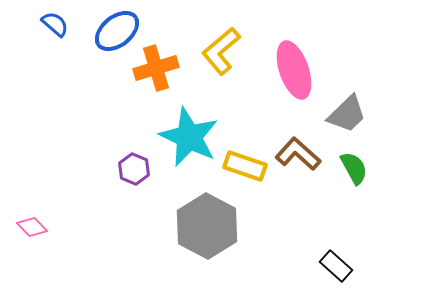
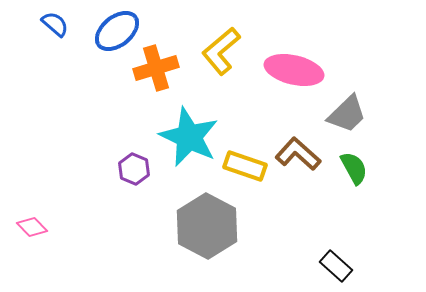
pink ellipse: rotated 58 degrees counterclockwise
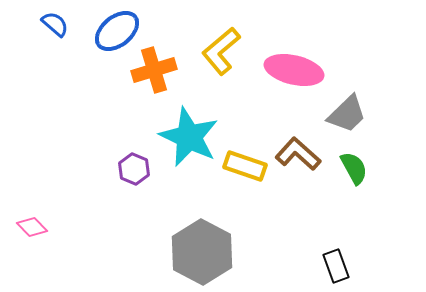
orange cross: moved 2 px left, 2 px down
gray hexagon: moved 5 px left, 26 px down
black rectangle: rotated 28 degrees clockwise
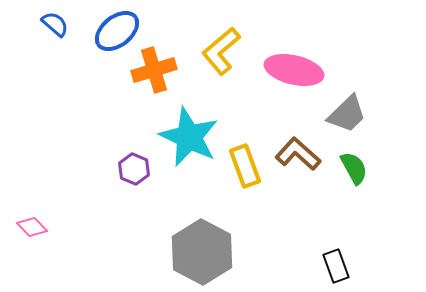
yellow rectangle: rotated 51 degrees clockwise
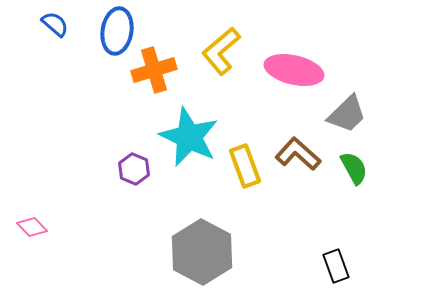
blue ellipse: rotated 42 degrees counterclockwise
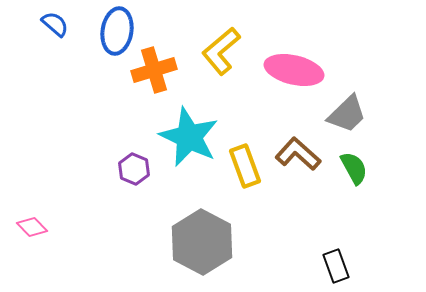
gray hexagon: moved 10 px up
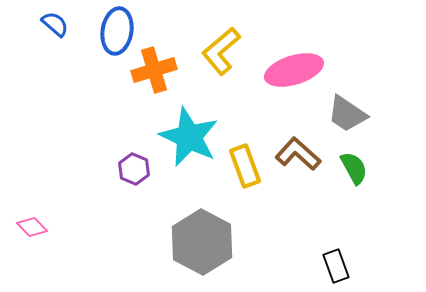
pink ellipse: rotated 30 degrees counterclockwise
gray trapezoid: rotated 78 degrees clockwise
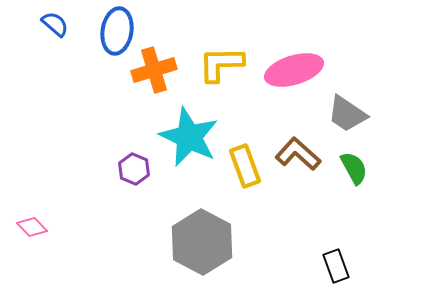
yellow L-shape: moved 13 px down; rotated 39 degrees clockwise
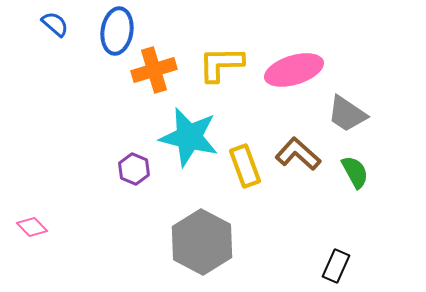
cyan star: rotated 12 degrees counterclockwise
green semicircle: moved 1 px right, 4 px down
black rectangle: rotated 44 degrees clockwise
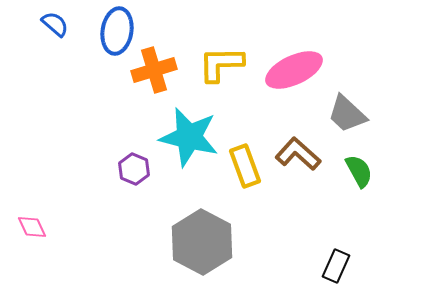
pink ellipse: rotated 8 degrees counterclockwise
gray trapezoid: rotated 9 degrees clockwise
green semicircle: moved 4 px right, 1 px up
pink diamond: rotated 20 degrees clockwise
